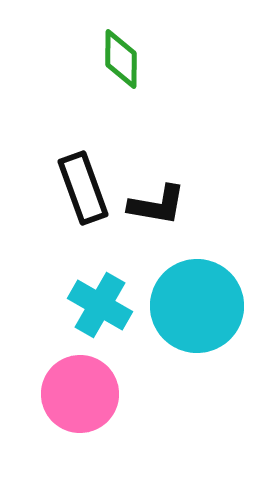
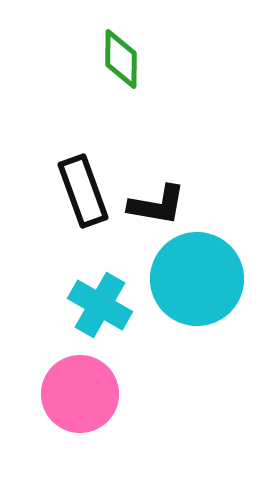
black rectangle: moved 3 px down
cyan circle: moved 27 px up
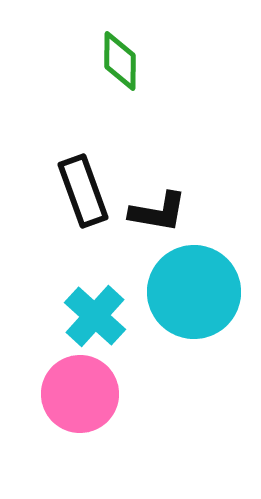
green diamond: moved 1 px left, 2 px down
black L-shape: moved 1 px right, 7 px down
cyan circle: moved 3 px left, 13 px down
cyan cross: moved 5 px left, 11 px down; rotated 12 degrees clockwise
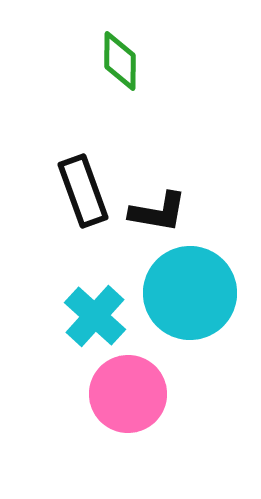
cyan circle: moved 4 px left, 1 px down
pink circle: moved 48 px right
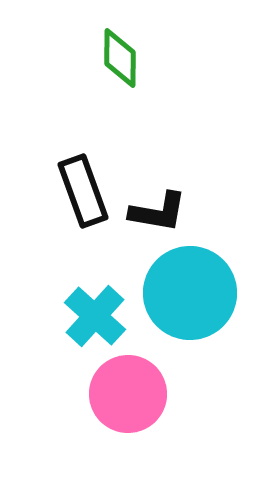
green diamond: moved 3 px up
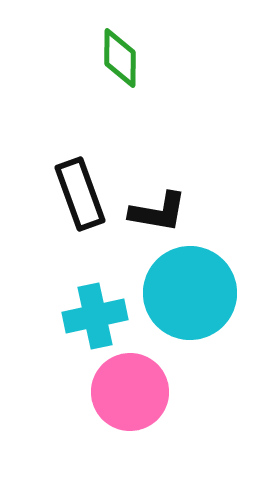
black rectangle: moved 3 px left, 3 px down
cyan cross: rotated 36 degrees clockwise
pink circle: moved 2 px right, 2 px up
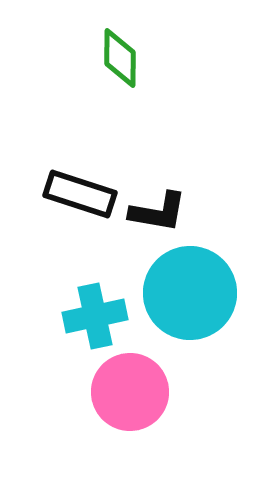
black rectangle: rotated 52 degrees counterclockwise
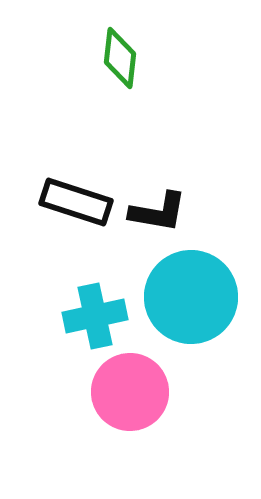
green diamond: rotated 6 degrees clockwise
black rectangle: moved 4 px left, 8 px down
cyan circle: moved 1 px right, 4 px down
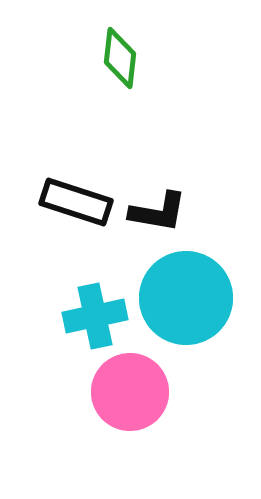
cyan circle: moved 5 px left, 1 px down
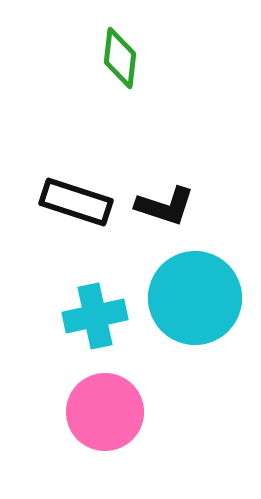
black L-shape: moved 7 px right, 6 px up; rotated 8 degrees clockwise
cyan circle: moved 9 px right
pink circle: moved 25 px left, 20 px down
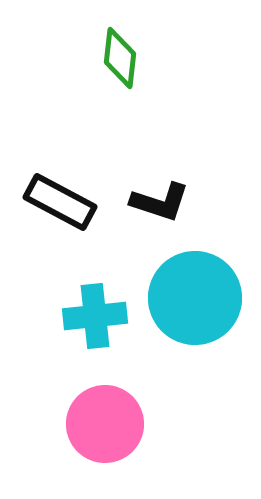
black rectangle: moved 16 px left; rotated 10 degrees clockwise
black L-shape: moved 5 px left, 4 px up
cyan cross: rotated 6 degrees clockwise
pink circle: moved 12 px down
